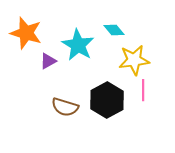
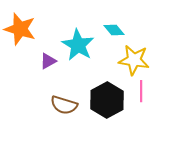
orange star: moved 6 px left, 4 px up
yellow star: rotated 16 degrees clockwise
pink line: moved 2 px left, 1 px down
brown semicircle: moved 1 px left, 2 px up
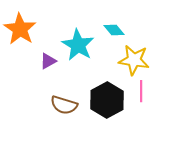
orange star: rotated 16 degrees clockwise
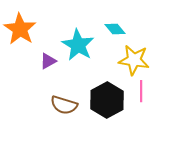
cyan diamond: moved 1 px right, 1 px up
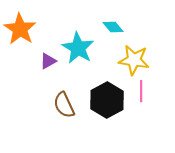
cyan diamond: moved 2 px left, 2 px up
cyan star: moved 3 px down
brown semicircle: rotated 48 degrees clockwise
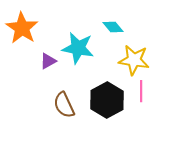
orange star: moved 2 px right, 1 px up
cyan star: rotated 20 degrees counterclockwise
